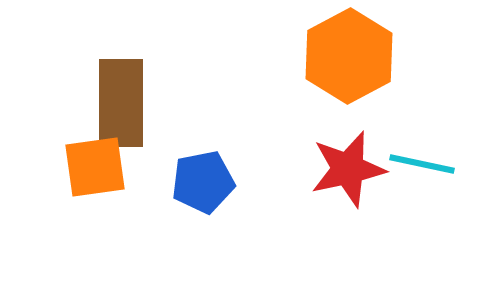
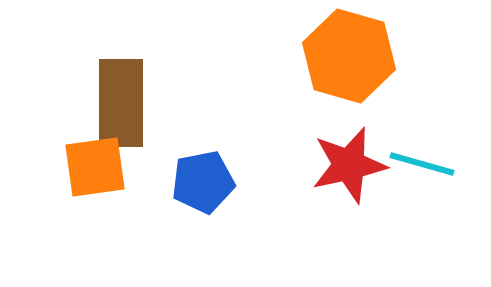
orange hexagon: rotated 16 degrees counterclockwise
cyan line: rotated 4 degrees clockwise
red star: moved 1 px right, 4 px up
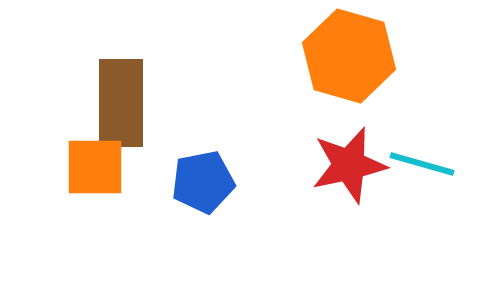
orange square: rotated 8 degrees clockwise
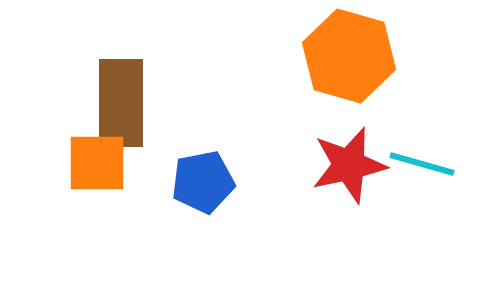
orange square: moved 2 px right, 4 px up
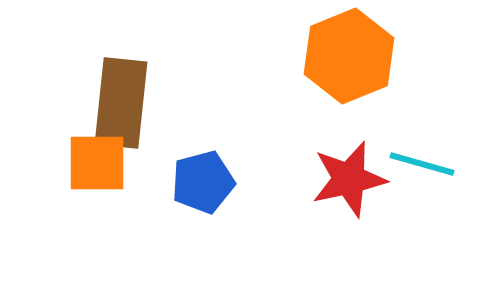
orange hexagon: rotated 22 degrees clockwise
brown rectangle: rotated 6 degrees clockwise
red star: moved 14 px down
blue pentagon: rotated 4 degrees counterclockwise
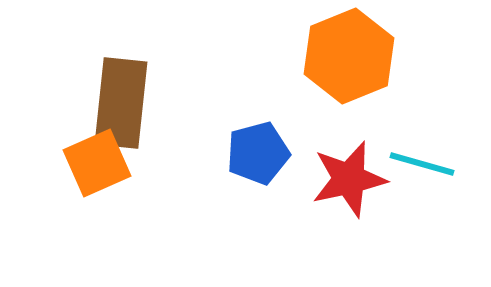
orange square: rotated 24 degrees counterclockwise
blue pentagon: moved 55 px right, 29 px up
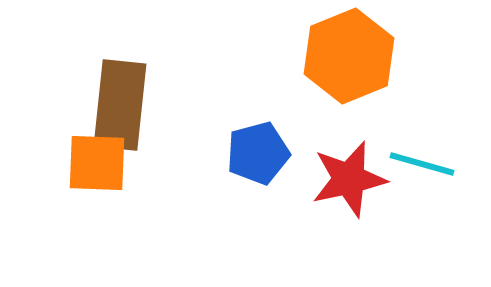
brown rectangle: moved 1 px left, 2 px down
orange square: rotated 26 degrees clockwise
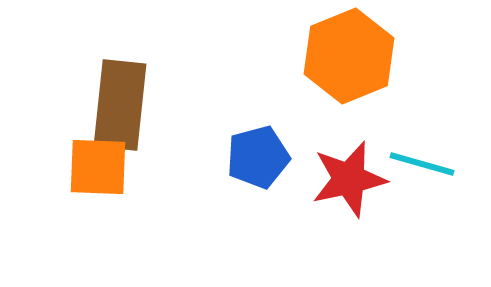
blue pentagon: moved 4 px down
orange square: moved 1 px right, 4 px down
